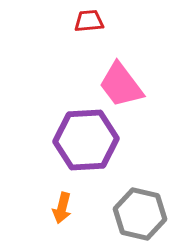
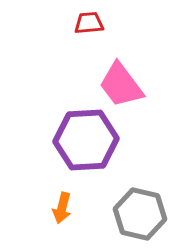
red trapezoid: moved 2 px down
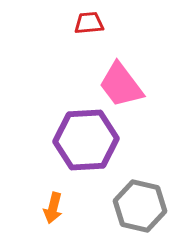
orange arrow: moved 9 px left
gray hexagon: moved 8 px up
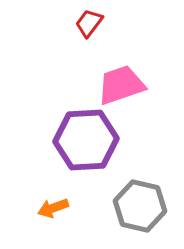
red trapezoid: rotated 48 degrees counterclockwise
pink trapezoid: rotated 108 degrees clockwise
orange arrow: rotated 56 degrees clockwise
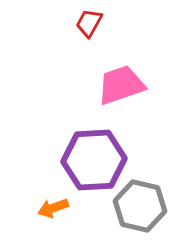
red trapezoid: rotated 8 degrees counterclockwise
purple hexagon: moved 8 px right, 20 px down
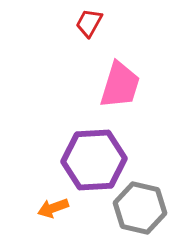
pink trapezoid: moved 1 px left; rotated 126 degrees clockwise
gray hexagon: moved 2 px down
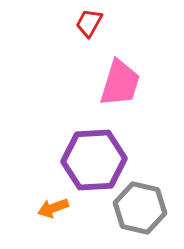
pink trapezoid: moved 2 px up
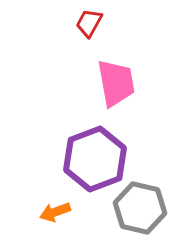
pink trapezoid: moved 4 px left; rotated 27 degrees counterclockwise
purple hexagon: moved 1 px right, 1 px up; rotated 18 degrees counterclockwise
orange arrow: moved 2 px right, 4 px down
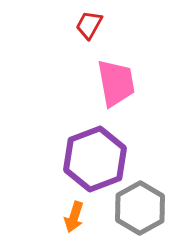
red trapezoid: moved 2 px down
gray hexagon: rotated 18 degrees clockwise
orange arrow: moved 19 px right, 5 px down; rotated 52 degrees counterclockwise
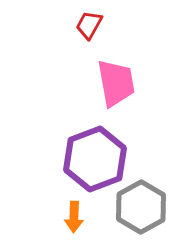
gray hexagon: moved 1 px right, 1 px up
orange arrow: rotated 16 degrees counterclockwise
